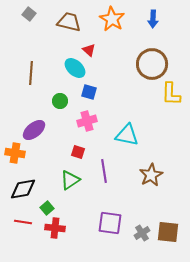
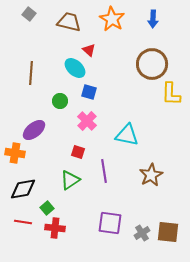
pink cross: rotated 30 degrees counterclockwise
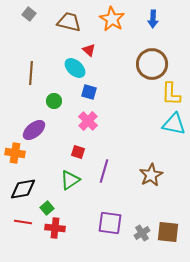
green circle: moved 6 px left
pink cross: moved 1 px right
cyan triangle: moved 47 px right, 11 px up
purple line: rotated 25 degrees clockwise
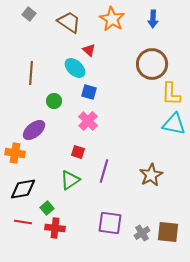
brown trapezoid: rotated 20 degrees clockwise
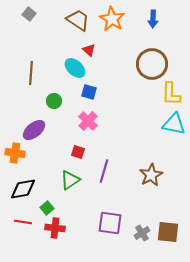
brown trapezoid: moved 9 px right, 2 px up
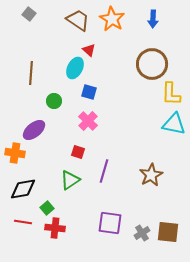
cyan ellipse: rotated 75 degrees clockwise
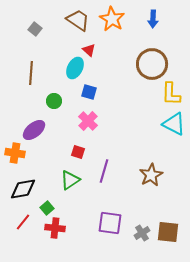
gray square: moved 6 px right, 15 px down
cyan triangle: rotated 15 degrees clockwise
red line: rotated 60 degrees counterclockwise
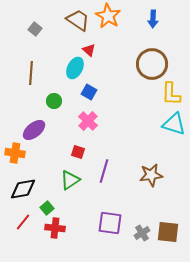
orange star: moved 4 px left, 3 px up
blue square: rotated 14 degrees clockwise
cyan triangle: rotated 10 degrees counterclockwise
brown star: rotated 20 degrees clockwise
